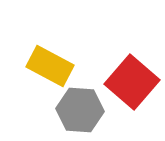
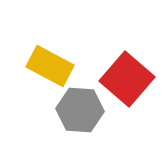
red square: moved 5 px left, 3 px up
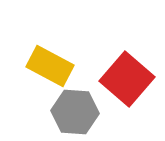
gray hexagon: moved 5 px left, 2 px down
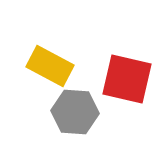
red square: rotated 28 degrees counterclockwise
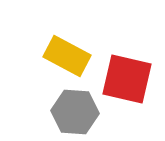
yellow rectangle: moved 17 px right, 10 px up
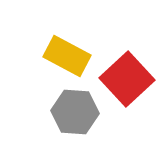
red square: rotated 34 degrees clockwise
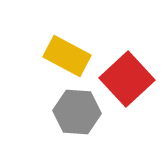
gray hexagon: moved 2 px right
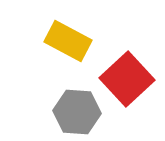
yellow rectangle: moved 1 px right, 15 px up
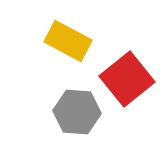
red square: rotated 4 degrees clockwise
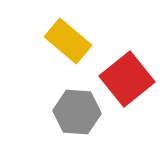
yellow rectangle: rotated 12 degrees clockwise
